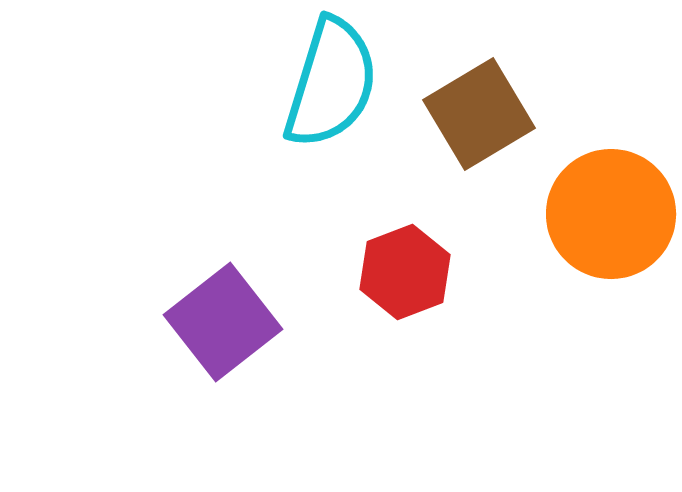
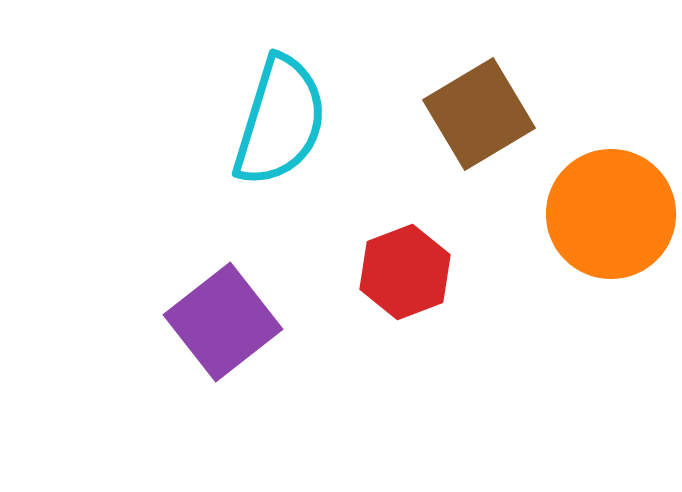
cyan semicircle: moved 51 px left, 38 px down
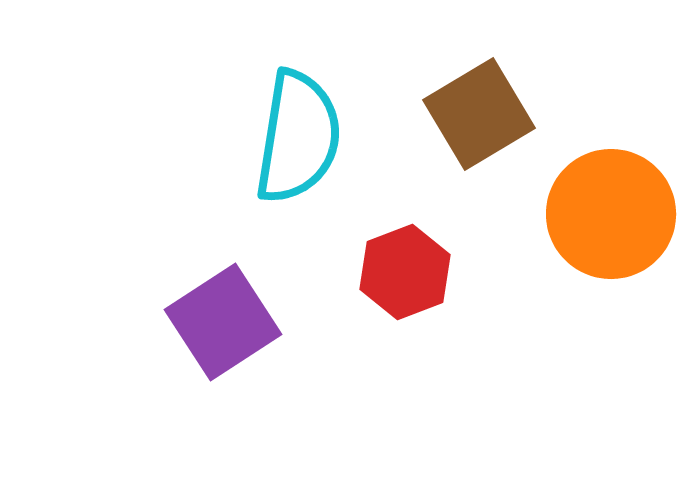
cyan semicircle: moved 18 px right, 16 px down; rotated 8 degrees counterclockwise
purple square: rotated 5 degrees clockwise
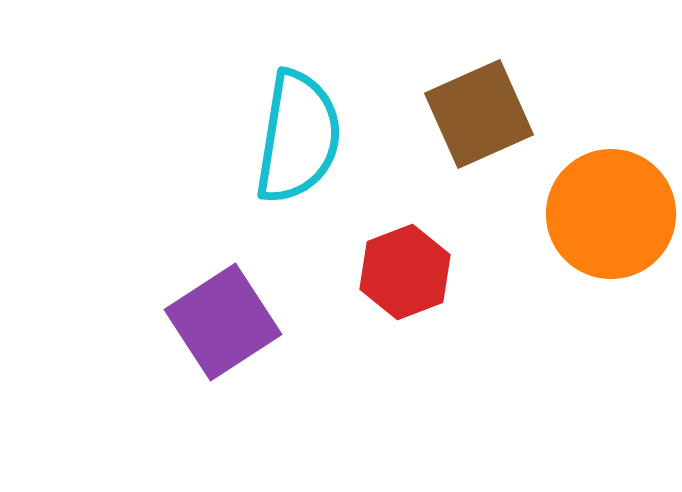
brown square: rotated 7 degrees clockwise
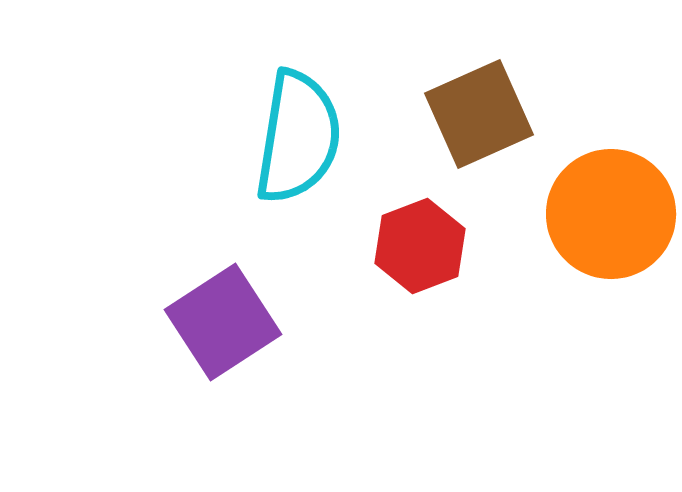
red hexagon: moved 15 px right, 26 px up
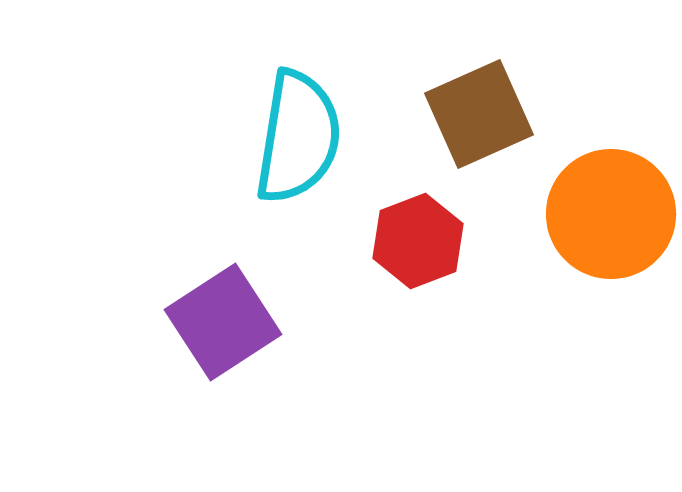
red hexagon: moved 2 px left, 5 px up
